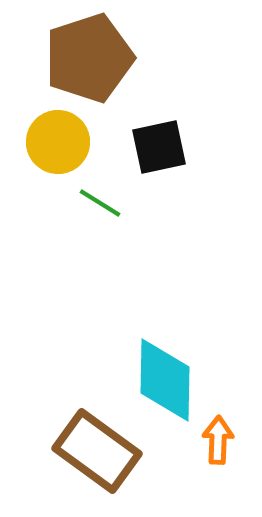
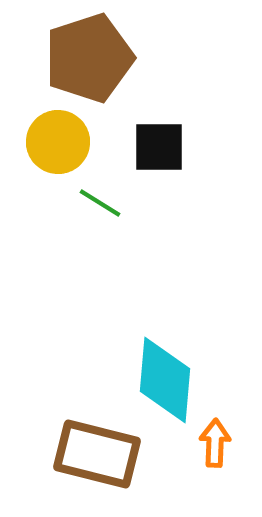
black square: rotated 12 degrees clockwise
cyan diamond: rotated 4 degrees clockwise
orange arrow: moved 3 px left, 3 px down
brown rectangle: moved 3 px down; rotated 22 degrees counterclockwise
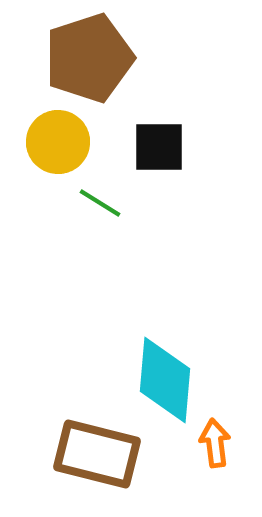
orange arrow: rotated 9 degrees counterclockwise
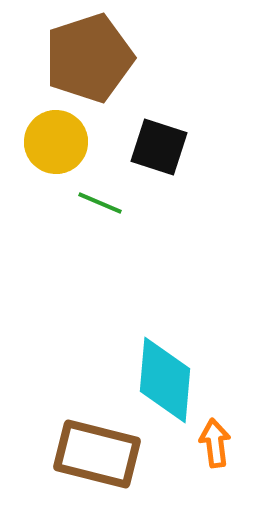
yellow circle: moved 2 px left
black square: rotated 18 degrees clockwise
green line: rotated 9 degrees counterclockwise
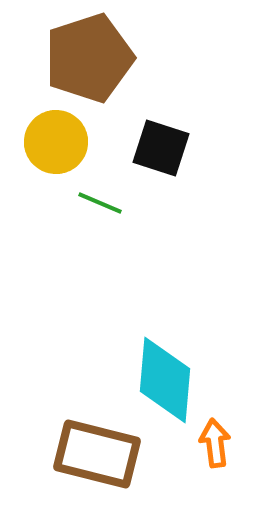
black square: moved 2 px right, 1 px down
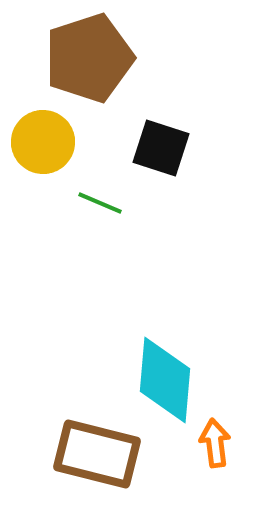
yellow circle: moved 13 px left
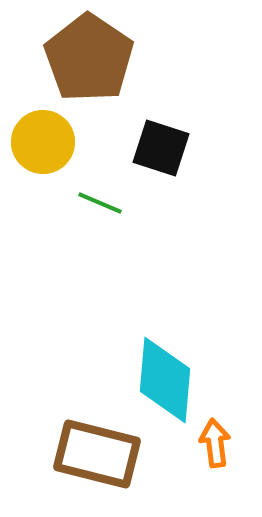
brown pentagon: rotated 20 degrees counterclockwise
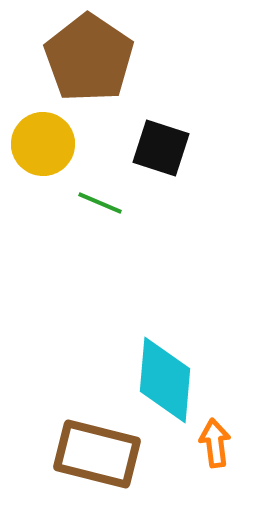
yellow circle: moved 2 px down
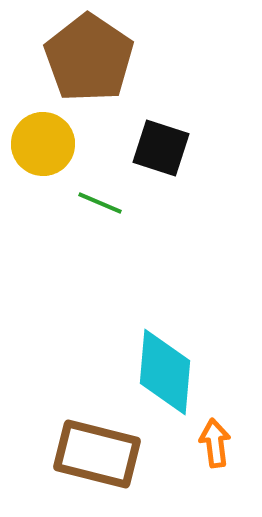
cyan diamond: moved 8 px up
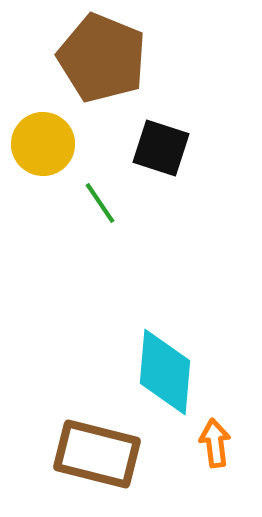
brown pentagon: moved 13 px right; rotated 12 degrees counterclockwise
green line: rotated 33 degrees clockwise
